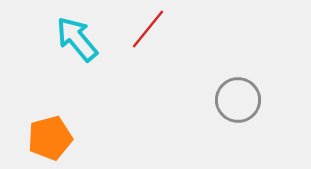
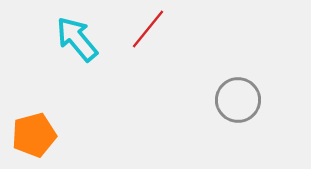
orange pentagon: moved 16 px left, 3 px up
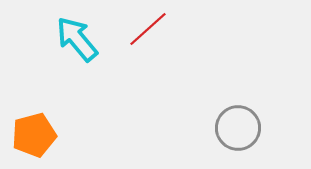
red line: rotated 9 degrees clockwise
gray circle: moved 28 px down
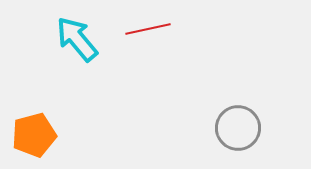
red line: rotated 30 degrees clockwise
